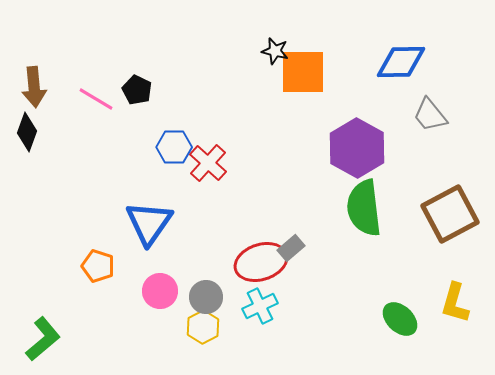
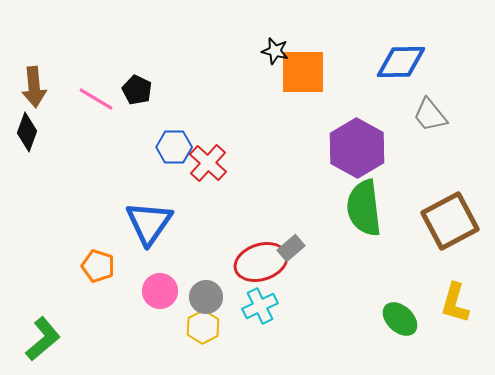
brown square: moved 7 px down
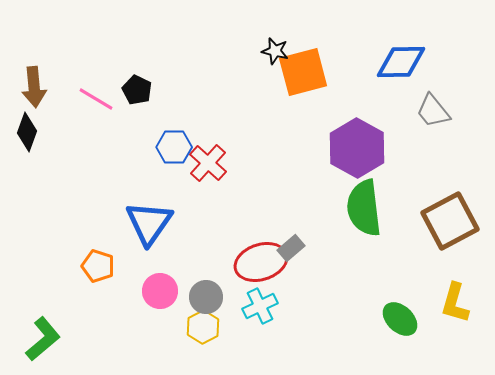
orange square: rotated 15 degrees counterclockwise
gray trapezoid: moved 3 px right, 4 px up
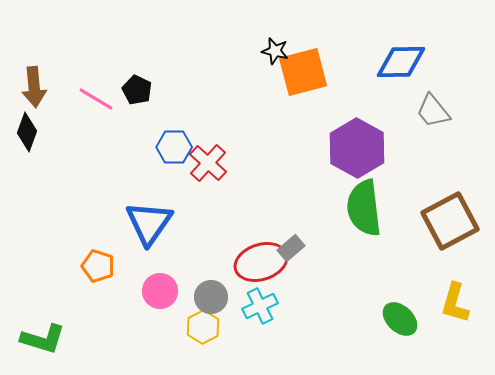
gray circle: moved 5 px right
green L-shape: rotated 57 degrees clockwise
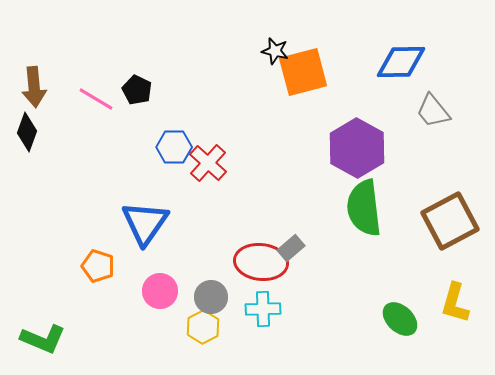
blue triangle: moved 4 px left
red ellipse: rotated 24 degrees clockwise
cyan cross: moved 3 px right, 3 px down; rotated 24 degrees clockwise
green L-shape: rotated 6 degrees clockwise
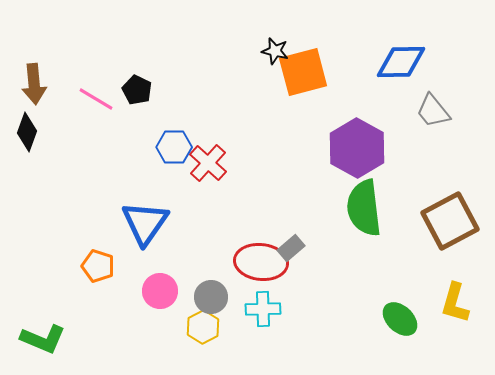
brown arrow: moved 3 px up
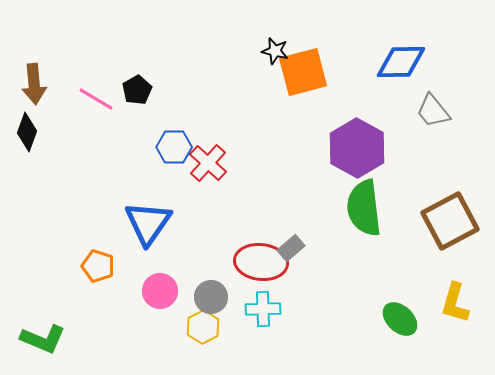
black pentagon: rotated 16 degrees clockwise
blue triangle: moved 3 px right
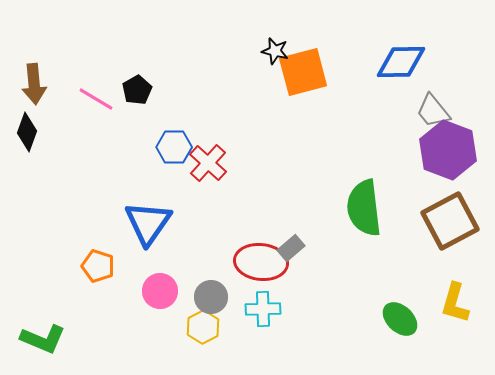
purple hexagon: moved 91 px right, 2 px down; rotated 8 degrees counterclockwise
